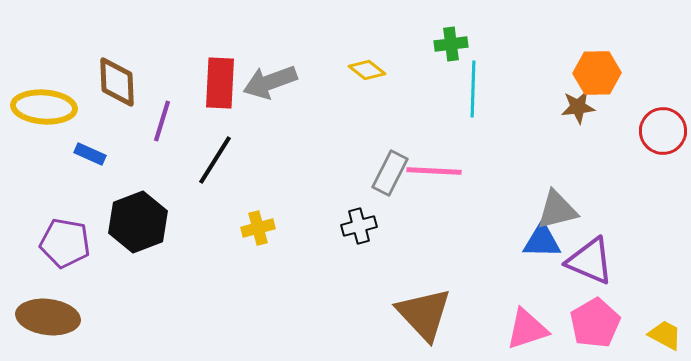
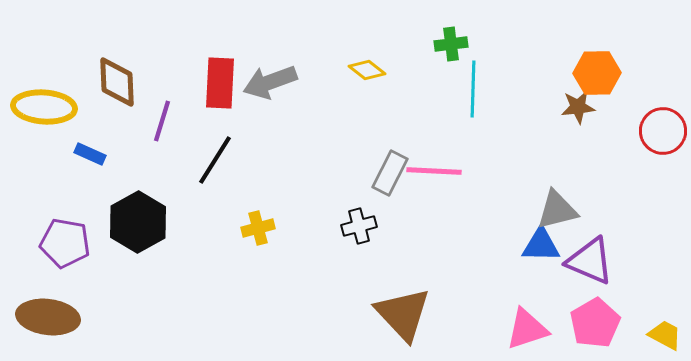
black hexagon: rotated 8 degrees counterclockwise
blue triangle: moved 1 px left, 4 px down
brown triangle: moved 21 px left
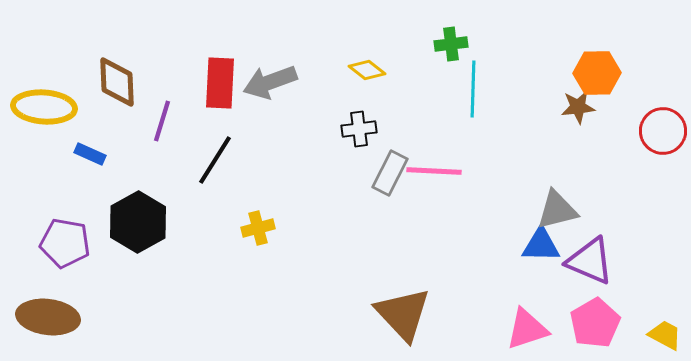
black cross: moved 97 px up; rotated 8 degrees clockwise
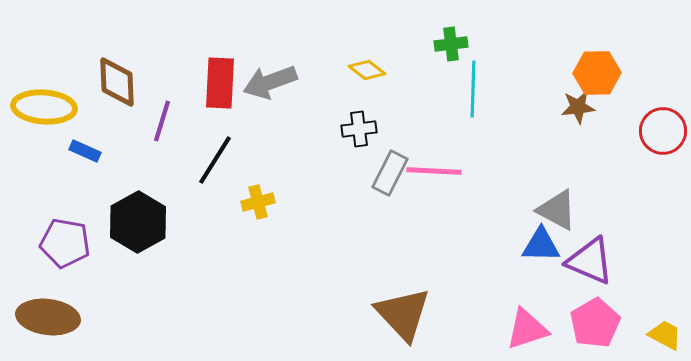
blue rectangle: moved 5 px left, 3 px up
gray triangle: rotated 42 degrees clockwise
yellow cross: moved 26 px up
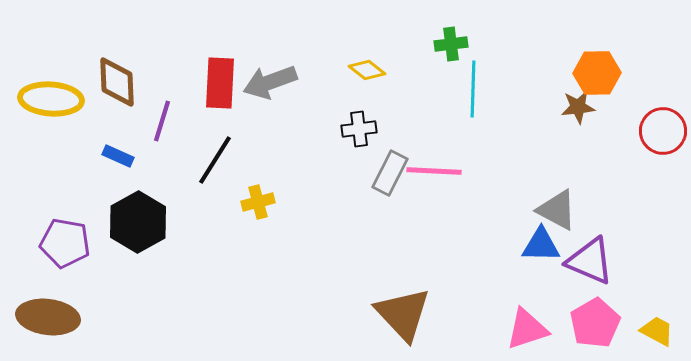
yellow ellipse: moved 7 px right, 8 px up
blue rectangle: moved 33 px right, 5 px down
yellow trapezoid: moved 8 px left, 4 px up
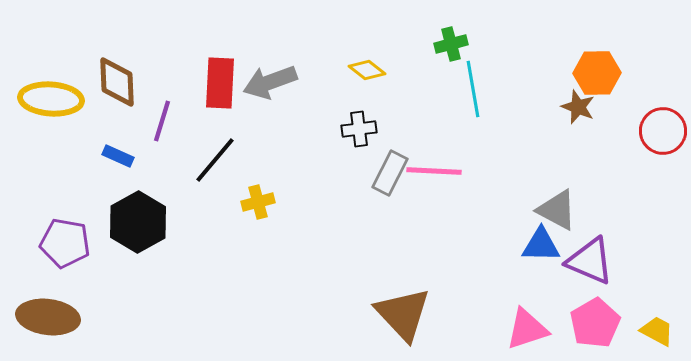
green cross: rotated 8 degrees counterclockwise
cyan line: rotated 12 degrees counterclockwise
brown star: rotated 28 degrees clockwise
black line: rotated 8 degrees clockwise
